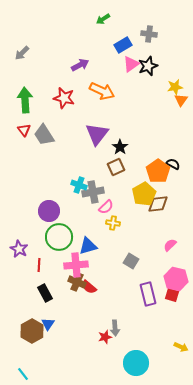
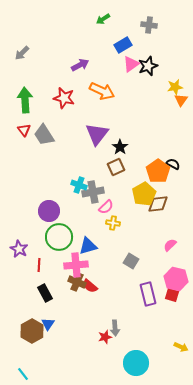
gray cross at (149, 34): moved 9 px up
red semicircle at (89, 287): moved 1 px right, 1 px up
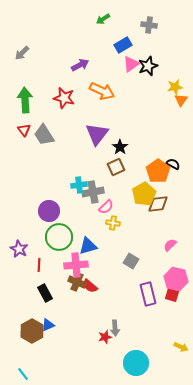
cyan cross at (79, 185): rotated 28 degrees counterclockwise
blue triangle at (48, 324): moved 1 px down; rotated 32 degrees clockwise
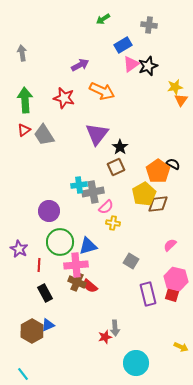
gray arrow at (22, 53): rotated 126 degrees clockwise
red triangle at (24, 130): rotated 32 degrees clockwise
green circle at (59, 237): moved 1 px right, 5 px down
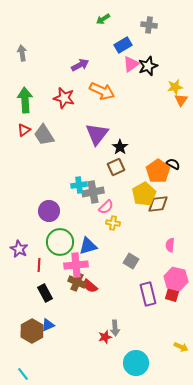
pink semicircle at (170, 245): rotated 40 degrees counterclockwise
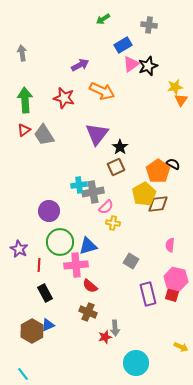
brown cross at (77, 282): moved 11 px right, 30 px down
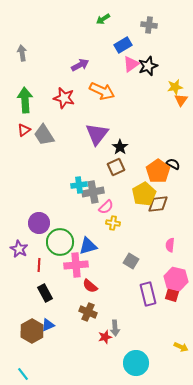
purple circle at (49, 211): moved 10 px left, 12 px down
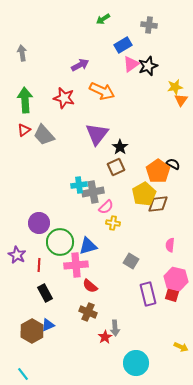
gray trapezoid at (44, 135): rotated 10 degrees counterclockwise
purple star at (19, 249): moved 2 px left, 6 px down
red star at (105, 337): rotated 16 degrees counterclockwise
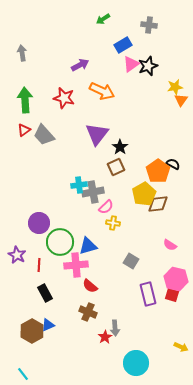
pink semicircle at (170, 245): rotated 64 degrees counterclockwise
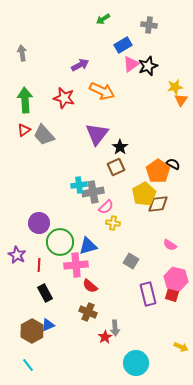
cyan line at (23, 374): moved 5 px right, 9 px up
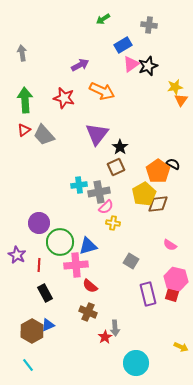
gray cross at (93, 192): moved 6 px right
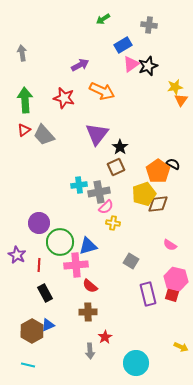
yellow pentagon at (144, 194): rotated 10 degrees clockwise
brown cross at (88, 312): rotated 24 degrees counterclockwise
gray arrow at (115, 328): moved 25 px left, 23 px down
cyan line at (28, 365): rotated 40 degrees counterclockwise
